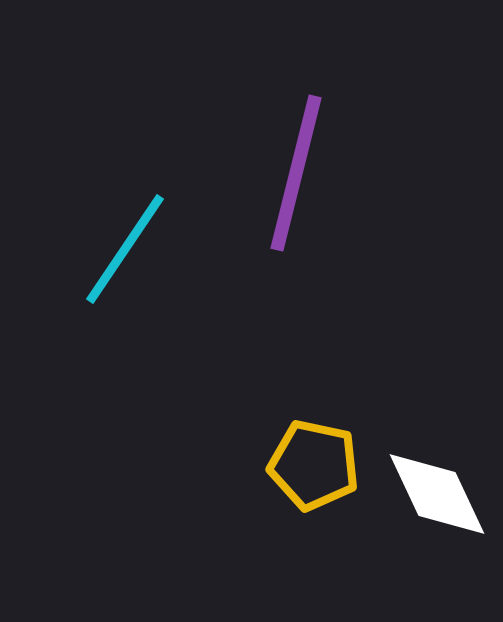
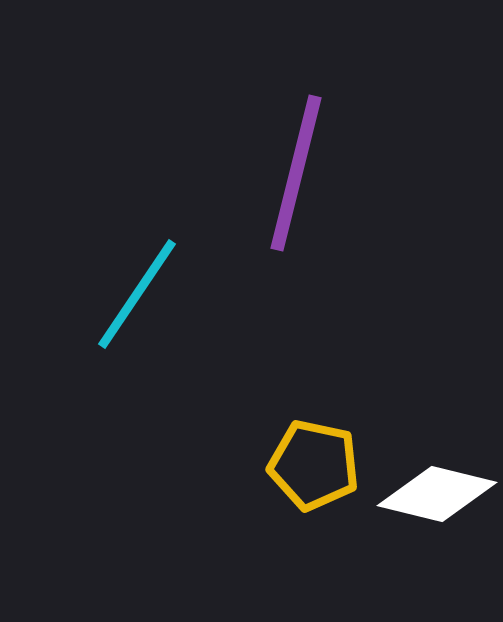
cyan line: moved 12 px right, 45 px down
white diamond: rotated 51 degrees counterclockwise
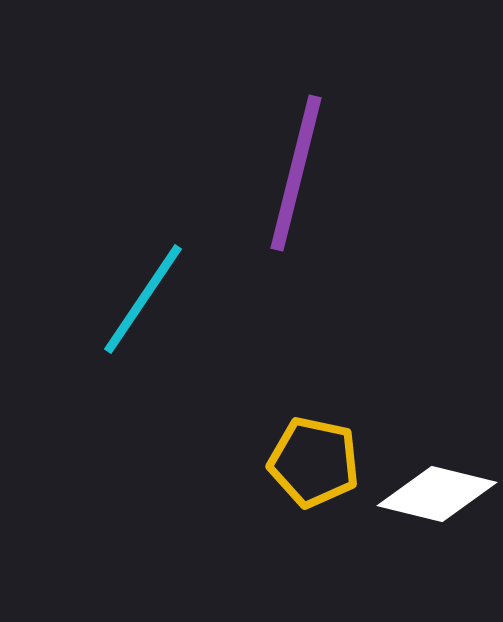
cyan line: moved 6 px right, 5 px down
yellow pentagon: moved 3 px up
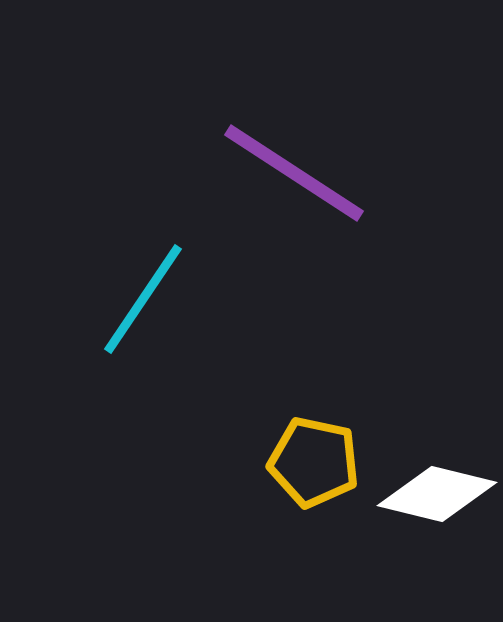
purple line: moved 2 px left; rotated 71 degrees counterclockwise
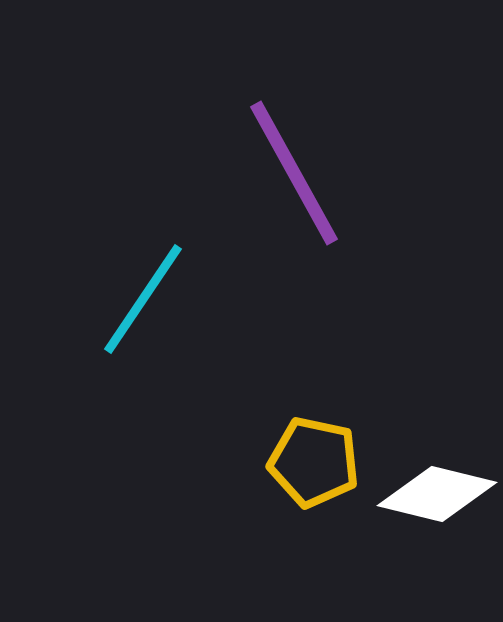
purple line: rotated 28 degrees clockwise
